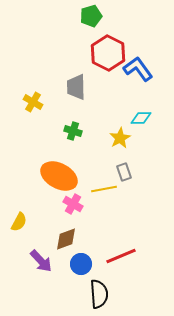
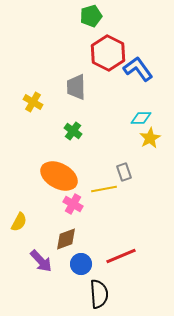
green cross: rotated 18 degrees clockwise
yellow star: moved 30 px right
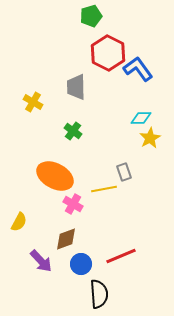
orange ellipse: moved 4 px left
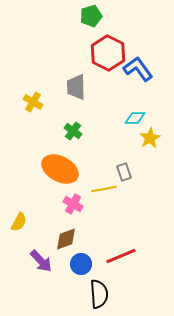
cyan diamond: moved 6 px left
orange ellipse: moved 5 px right, 7 px up
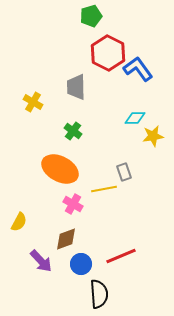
yellow star: moved 3 px right, 2 px up; rotated 20 degrees clockwise
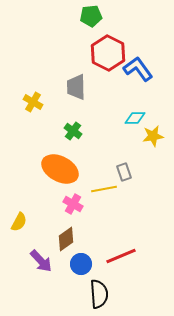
green pentagon: rotated 10 degrees clockwise
brown diamond: rotated 15 degrees counterclockwise
